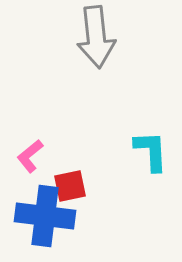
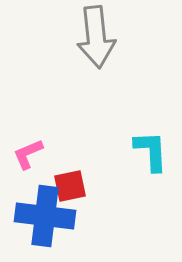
pink L-shape: moved 2 px left, 2 px up; rotated 16 degrees clockwise
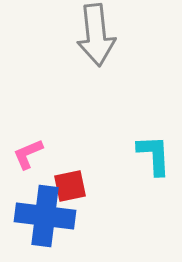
gray arrow: moved 2 px up
cyan L-shape: moved 3 px right, 4 px down
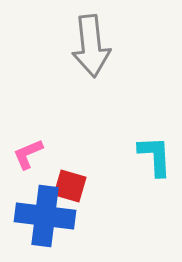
gray arrow: moved 5 px left, 11 px down
cyan L-shape: moved 1 px right, 1 px down
red square: rotated 28 degrees clockwise
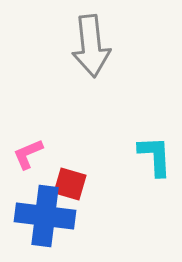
red square: moved 2 px up
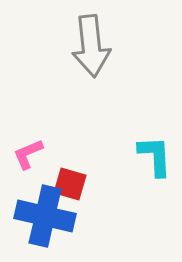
blue cross: rotated 6 degrees clockwise
